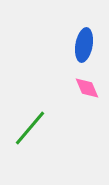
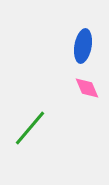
blue ellipse: moved 1 px left, 1 px down
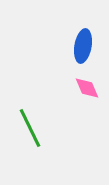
green line: rotated 66 degrees counterclockwise
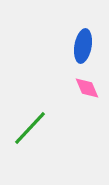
green line: rotated 69 degrees clockwise
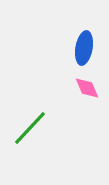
blue ellipse: moved 1 px right, 2 px down
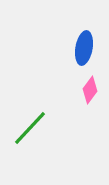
pink diamond: moved 3 px right, 2 px down; rotated 60 degrees clockwise
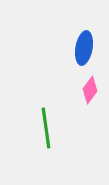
green line: moved 16 px right; rotated 51 degrees counterclockwise
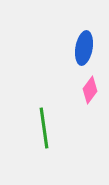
green line: moved 2 px left
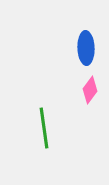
blue ellipse: moved 2 px right; rotated 12 degrees counterclockwise
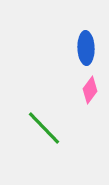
green line: rotated 36 degrees counterclockwise
